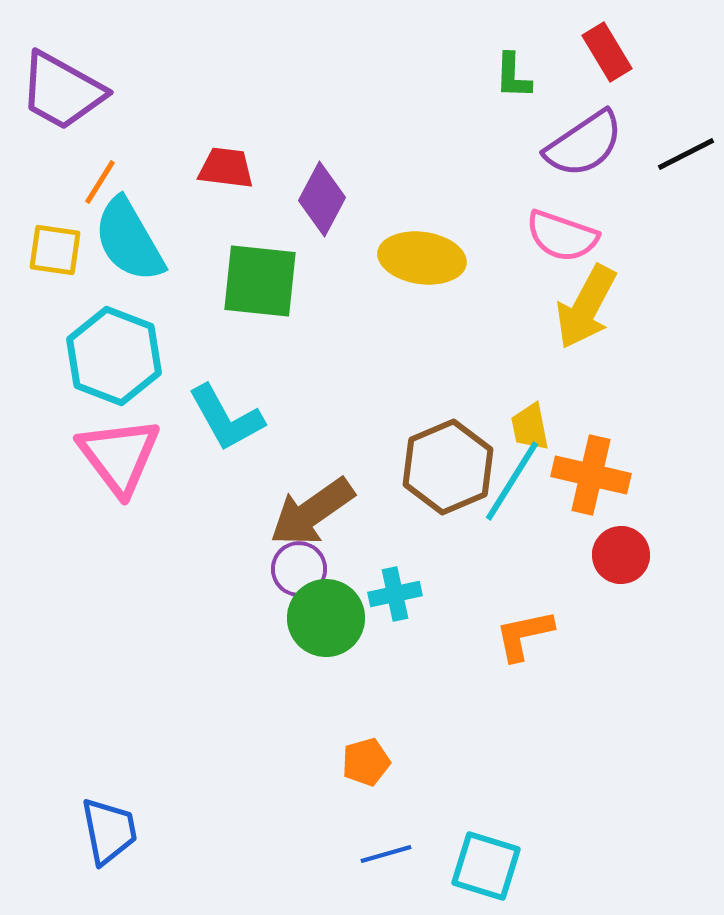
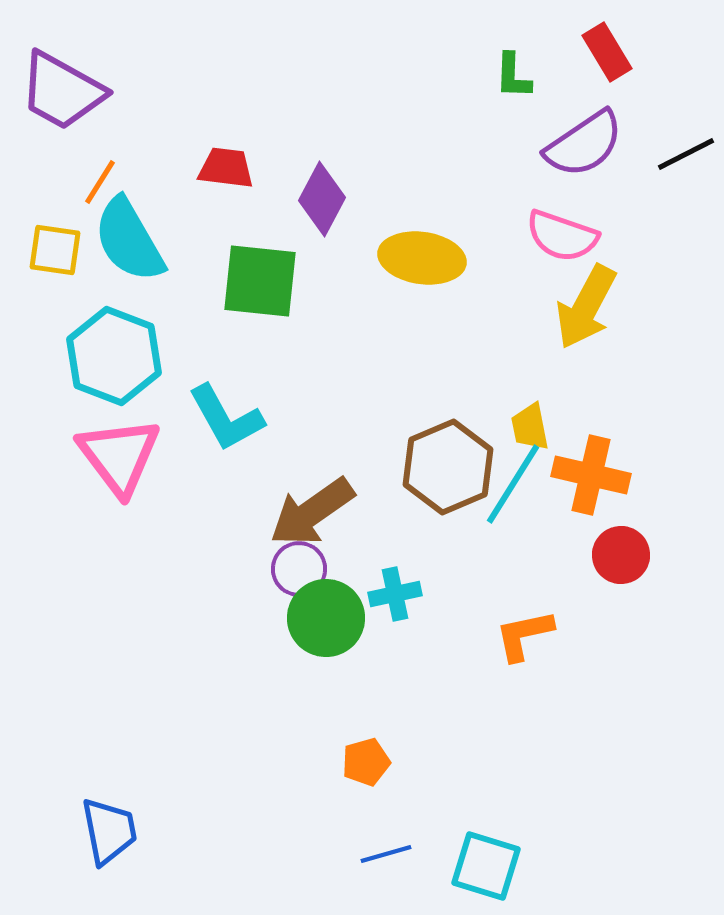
cyan line: moved 1 px right, 3 px down
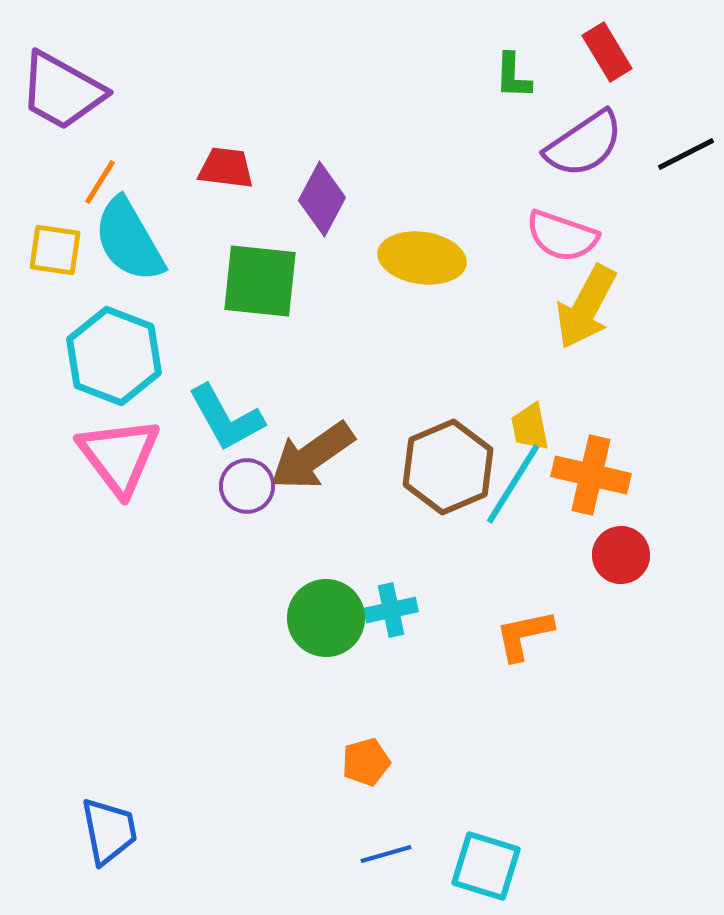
brown arrow: moved 56 px up
purple circle: moved 52 px left, 83 px up
cyan cross: moved 4 px left, 16 px down
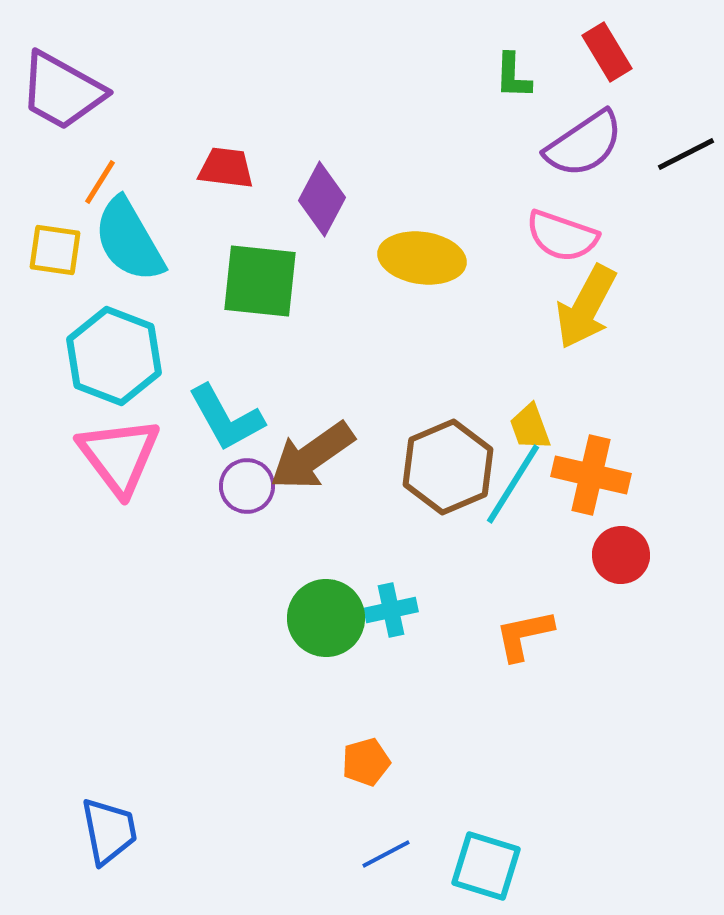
yellow trapezoid: rotated 9 degrees counterclockwise
blue line: rotated 12 degrees counterclockwise
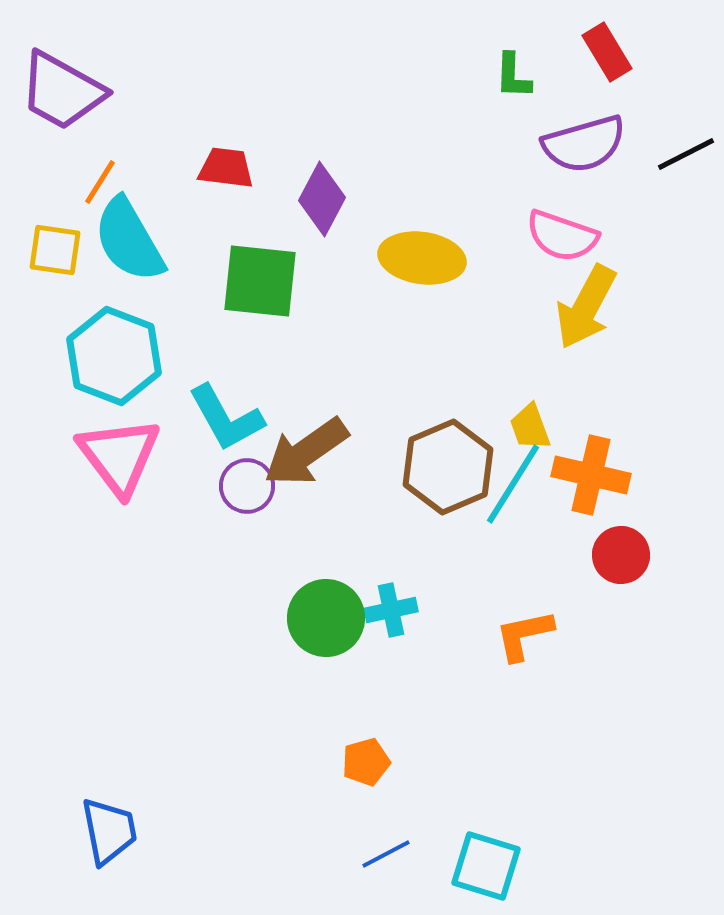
purple semicircle: rotated 18 degrees clockwise
brown arrow: moved 6 px left, 4 px up
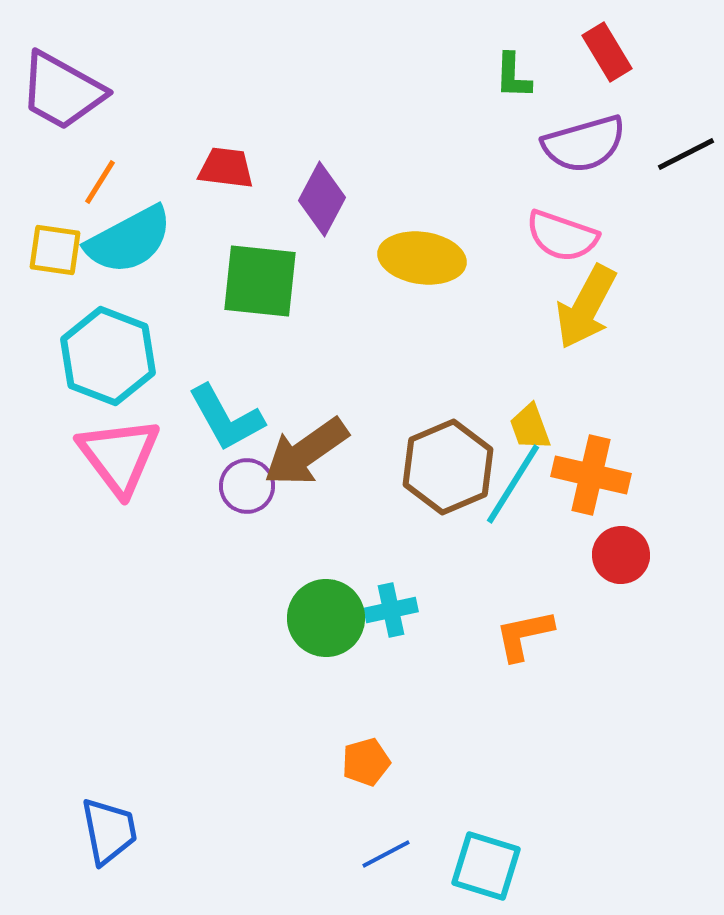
cyan semicircle: rotated 88 degrees counterclockwise
cyan hexagon: moved 6 px left
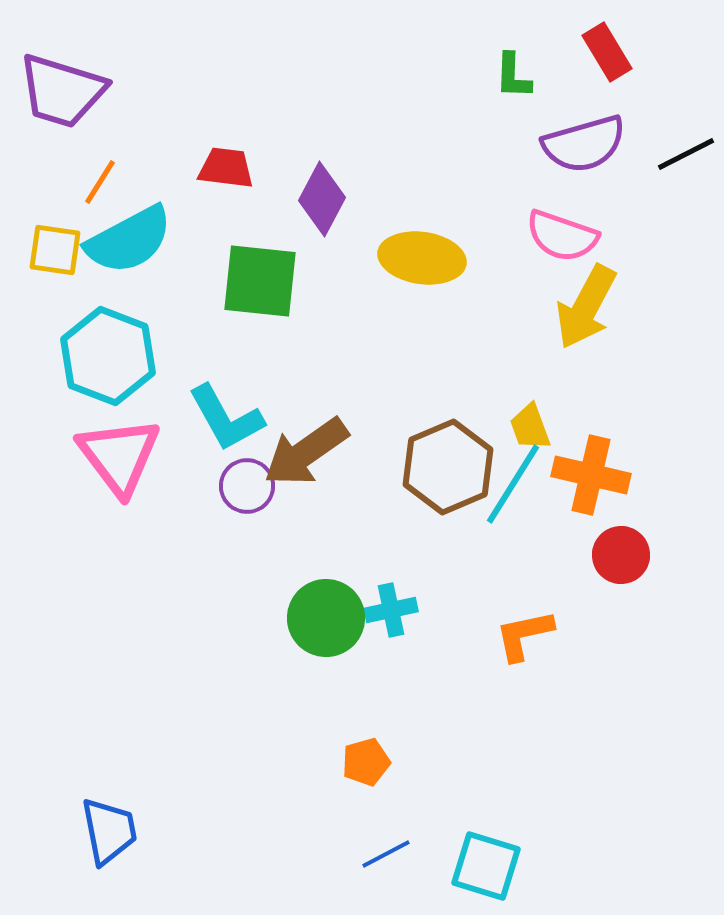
purple trapezoid: rotated 12 degrees counterclockwise
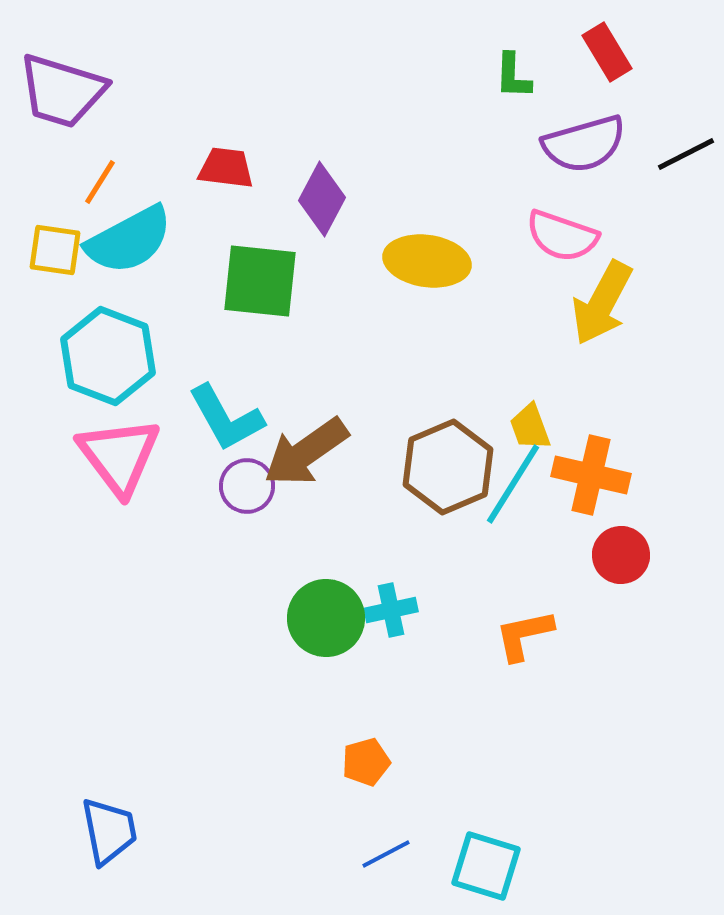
yellow ellipse: moved 5 px right, 3 px down
yellow arrow: moved 16 px right, 4 px up
